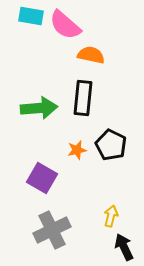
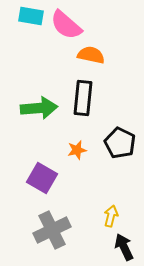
pink semicircle: moved 1 px right
black pentagon: moved 9 px right, 2 px up
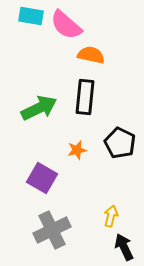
black rectangle: moved 2 px right, 1 px up
green arrow: rotated 21 degrees counterclockwise
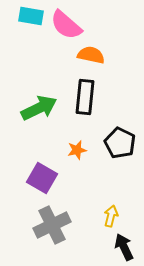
gray cross: moved 5 px up
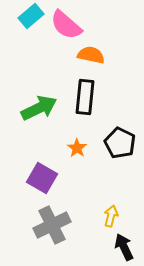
cyan rectangle: rotated 50 degrees counterclockwise
orange star: moved 2 px up; rotated 24 degrees counterclockwise
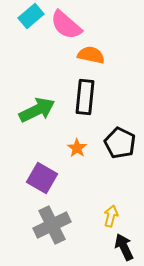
green arrow: moved 2 px left, 2 px down
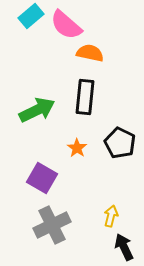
orange semicircle: moved 1 px left, 2 px up
